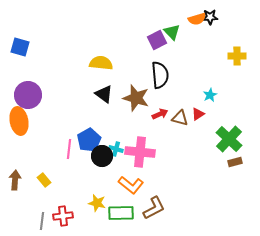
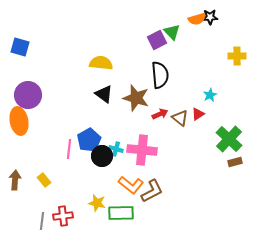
brown triangle: rotated 24 degrees clockwise
pink cross: moved 2 px right, 2 px up
brown L-shape: moved 2 px left, 17 px up
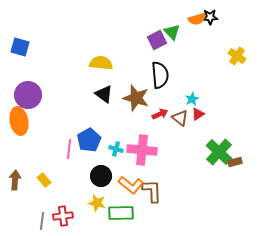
yellow cross: rotated 36 degrees clockwise
cyan star: moved 18 px left, 4 px down
green cross: moved 10 px left, 13 px down
black circle: moved 1 px left, 20 px down
brown L-shape: rotated 65 degrees counterclockwise
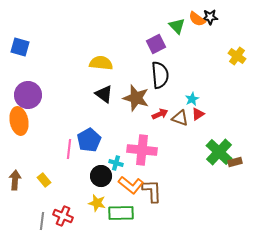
orange semicircle: rotated 54 degrees clockwise
green triangle: moved 5 px right, 6 px up
purple square: moved 1 px left, 4 px down
brown triangle: rotated 18 degrees counterclockwise
cyan cross: moved 14 px down
red cross: rotated 30 degrees clockwise
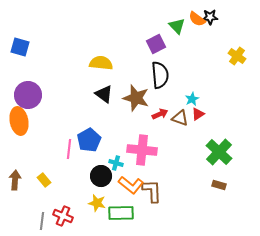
brown rectangle: moved 16 px left, 23 px down; rotated 32 degrees clockwise
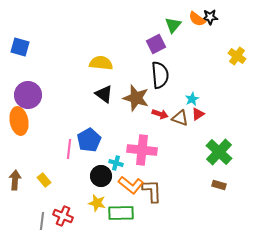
green triangle: moved 4 px left, 1 px up; rotated 24 degrees clockwise
red arrow: rotated 42 degrees clockwise
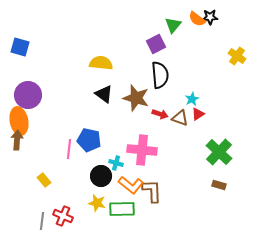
blue pentagon: rotated 30 degrees counterclockwise
brown arrow: moved 2 px right, 40 px up
green rectangle: moved 1 px right, 4 px up
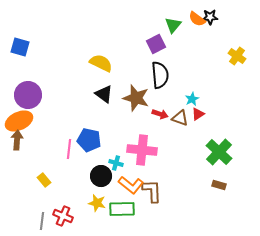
yellow semicircle: rotated 20 degrees clockwise
orange ellipse: rotated 76 degrees clockwise
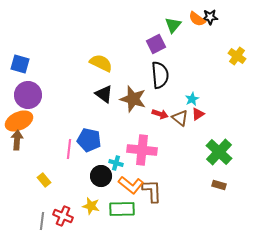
blue square: moved 17 px down
brown star: moved 3 px left, 1 px down
brown triangle: rotated 18 degrees clockwise
yellow star: moved 6 px left, 3 px down
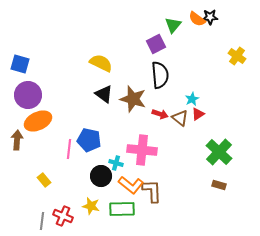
orange ellipse: moved 19 px right
